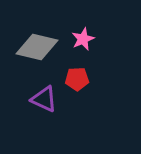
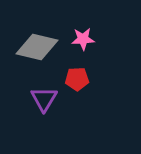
pink star: rotated 20 degrees clockwise
purple triangle: rotated 36 degrees clockwise
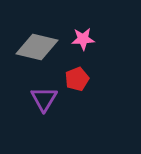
red pentagon: rotated 20 degrees counterclockwise
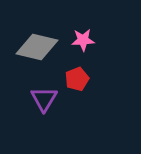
pink star: moved 1 px down
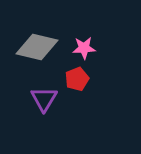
pink star: moved 1 px right, 8 px down
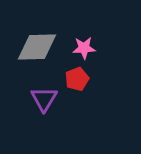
gray diamond: rotated 15 degrees counterclockwise
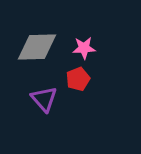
red pentagon: moved 1 px right
purple triangle: rotated 12 degrees counterclockwise
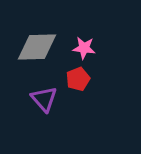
pink star: rotated 10 degrees clockwise
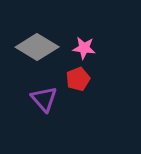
gray diamond: rotated 33 degrees clockwise
